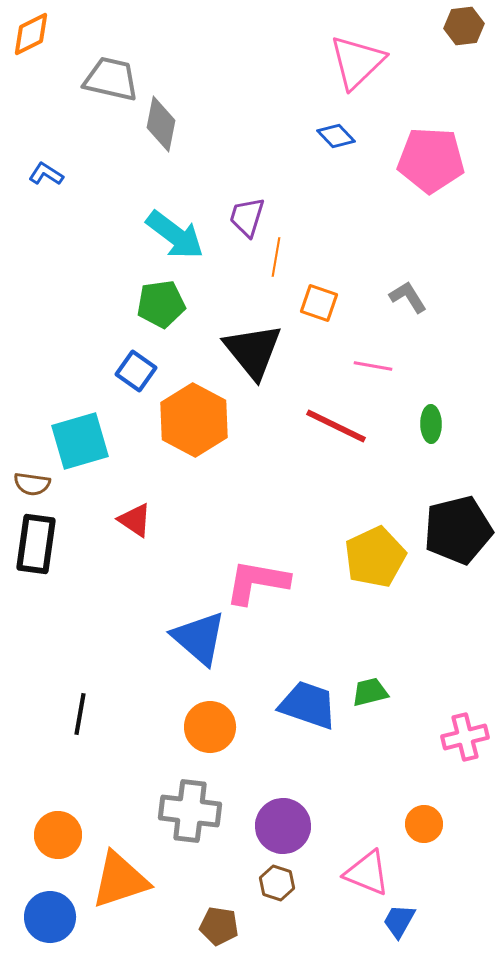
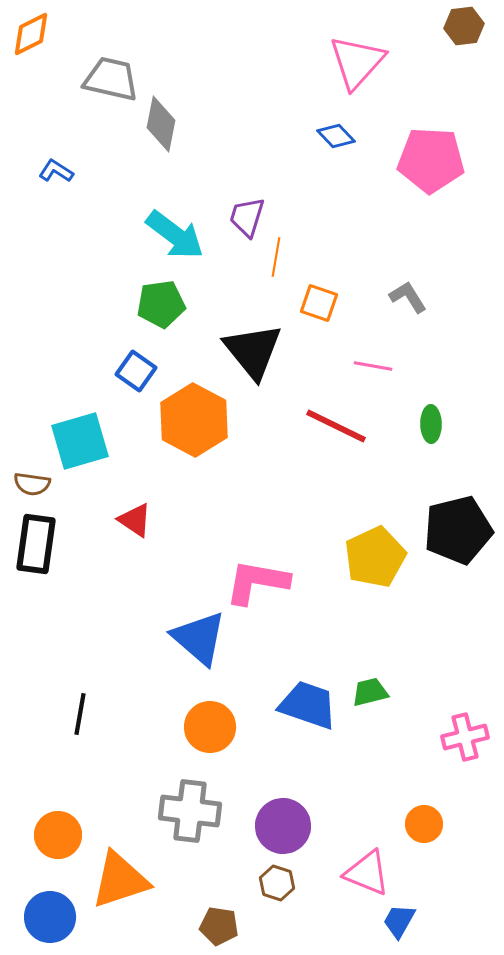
pink triangle at (357, 62): rotated 4 degrees counterclockwise
blue L-shape at (46, 174): moved 10 px right, 3 px up
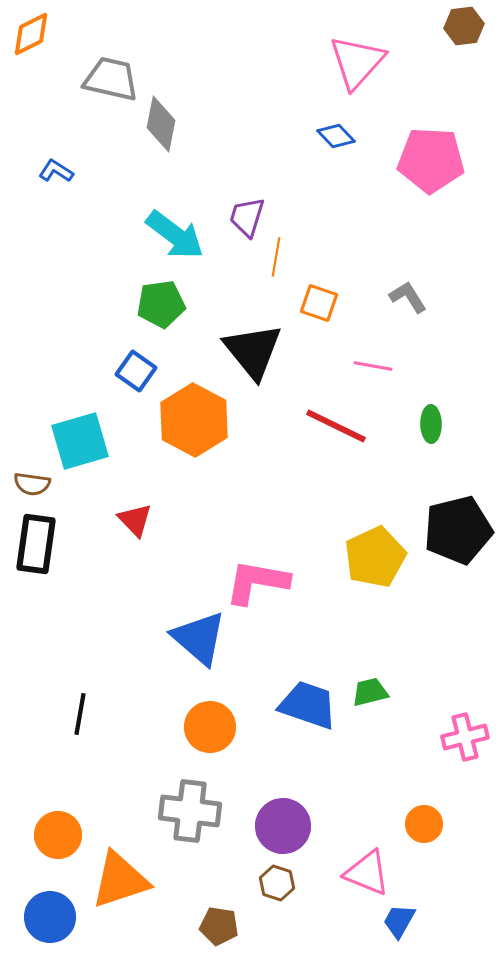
red triangle at (135, 520): rotated 12 degrees clockwise
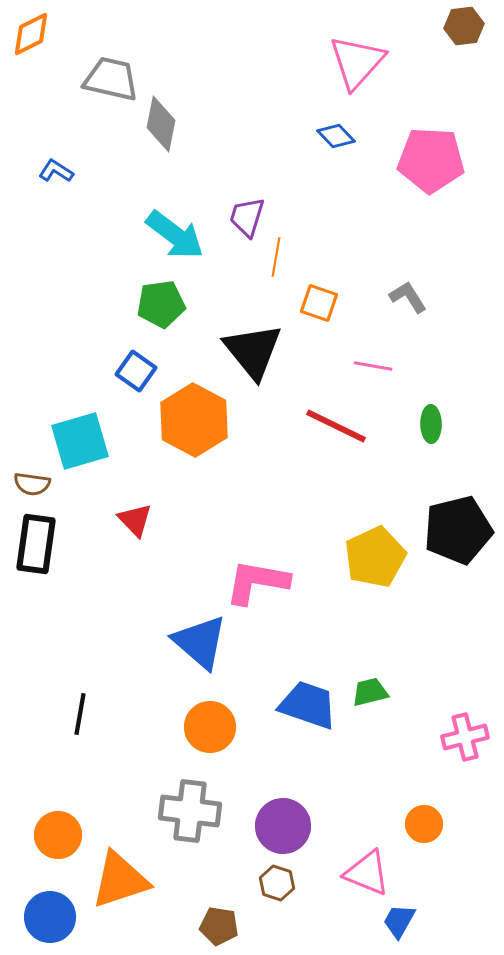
blue triangle at (199, 638): moved 1 px right, 4 px down
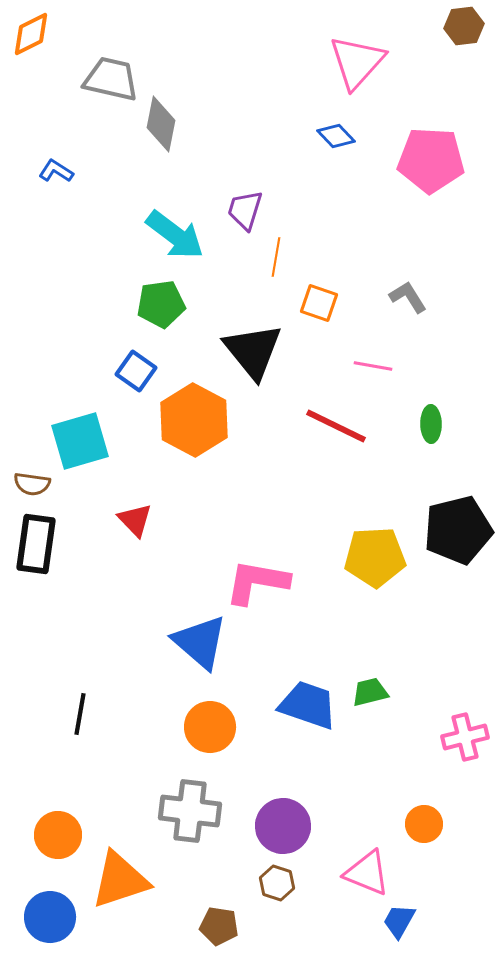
purple trapezoid at (247, 217): moved 2 px left, 7 px up
yellow pentagon at (375, 557): rotated 22 degrees clockwise
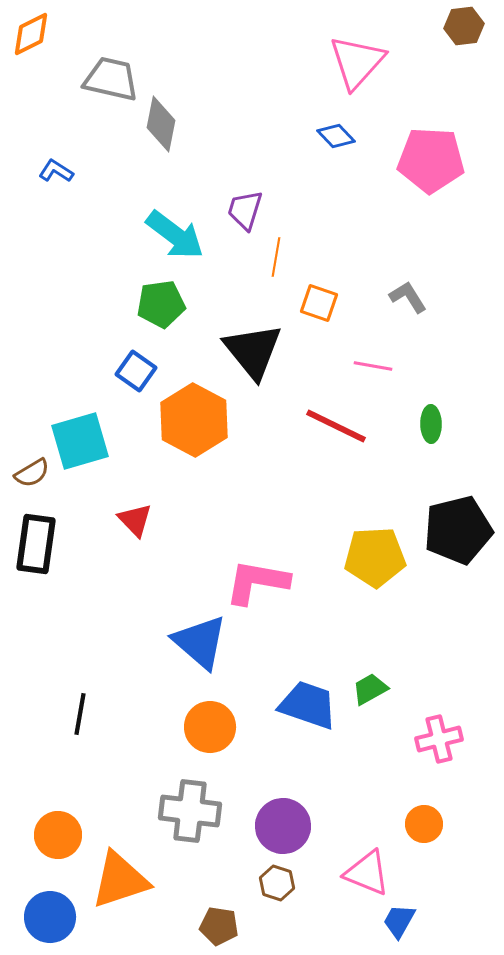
brown semicircle at (32, 484): moved 11 px up; rotated 39 degrees counterclockwise
green trapezoid at (370, 692): moved 3 px up; rotated 15 degrees counterclockwise
pink cross at (465, 737): moved 26 px left, 2 px down
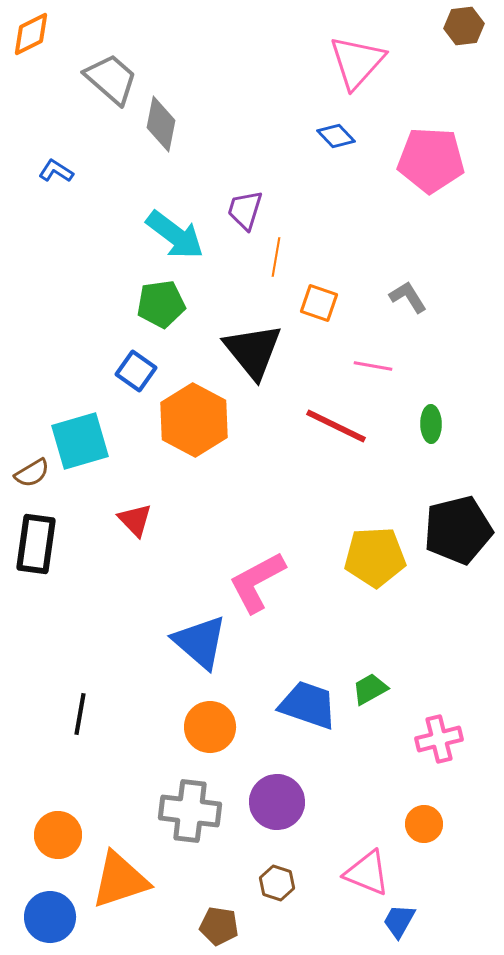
gray trapezoid at (111, 79): rotated 28 degrees clockwise
pink L-shape at (257, 582): rotated 38 degrees counterclockwise
purple circle at (283, 826): moved 6 px left, 24 px up
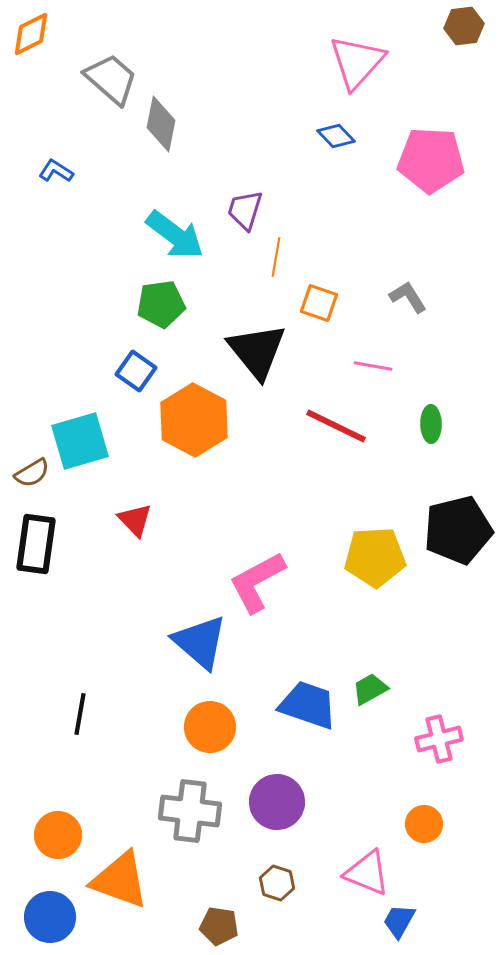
black triangle at (253, 351): moved 4 px right
orange triangle at (120, 880): rotated 38 degrees clockwise
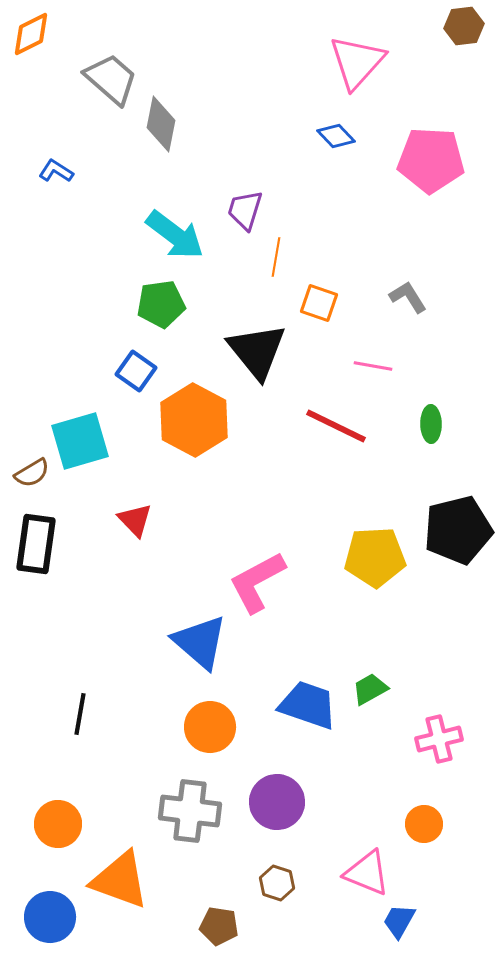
orange circle at (58, 835): moved 11 px up
